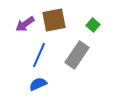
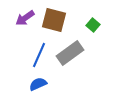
brown square: rotated 25 degrees clockwise
purple arrow: moved 6 px up
gray rectangle: moved 7 px left, 2 px up; rotated 20 degrees clockwise
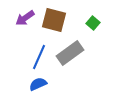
green square: moved 2 px up
blue line: moved 2 px down
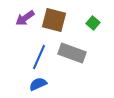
gray rectangle: moved 2 px right; rotated 56 degrees clockwise
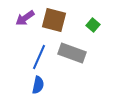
green square: moved 2 px down
blue semicircle: moved 1 px down; rotated 126 degrees clockwise
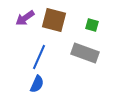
green square: moved 1 px left; rotated 24 degrees counterclockwise
gray rectangle: moved 13 px right
blue semicircle: moved 1 px left, 1 px up; rotated 12 degrees clockwise
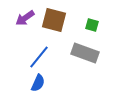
blue line: rotated 15 degrees clockwise
blue semicircle: moved 1 px right, 1 px up
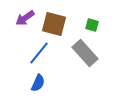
brown square: moved 4 px down
gray rectangle: rotated 28 degrees clockwise
blue line: moved 4 px up
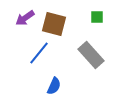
green square: moved 5 px right, 8 px up; rotated 16 degrees counterclockwise
gray rectangle: moved 6 px right, 2 px down
blue semicircle: moved 16 px right, 3 px down
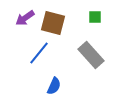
green square: moved 2 px left
brown square: moved 1 px left, 1 px up
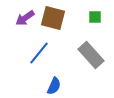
brown square: moved 5 px up
